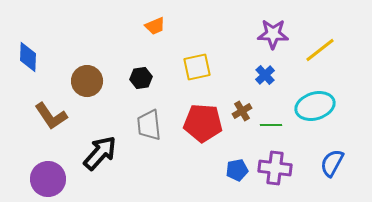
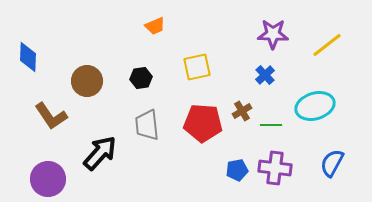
yellow line: moved 7 px right, 5 px up
gray trapezoid: moved 2 px left
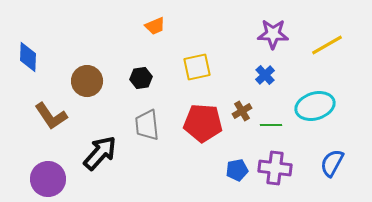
yellow line: rotated 8 degrees clockwise
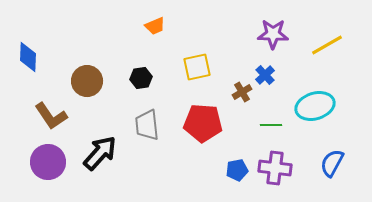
brown cross: moved 19 px up
purple circle: moved 17 px up
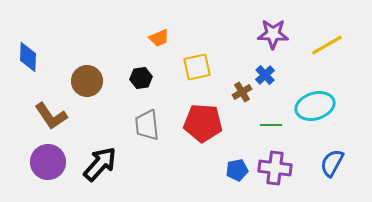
orange trapezoid: moved 4 px right, 12 px down
black arrow: moved 11 px down
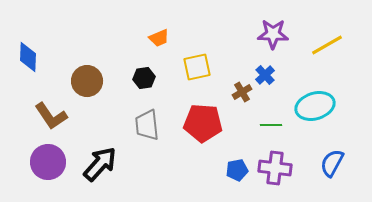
black hexagon: moved 3 px right
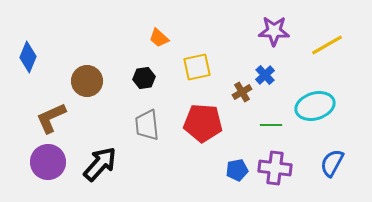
purple star: moved 1 px right, 3 px up
orange trapezoid: rotated 65 degrees clockwise
blue diamond: rotated 20 degrees clockwise
brown L-shape: moved 2 px down; rotated 100 degrees clockwise
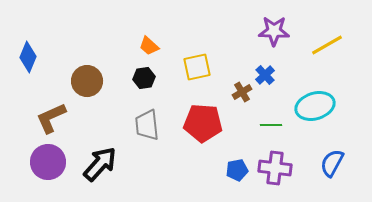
orange trapezoid: moved 10 px left, 8 px down
